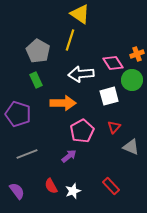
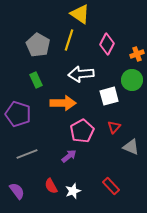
yellow line: moved 1 px left
gray pentagon: moved 6 px up
pink diamond: moved 6 px left, 19 px up; rotated 60 degrees clockwise
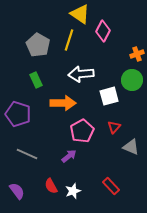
pink diamond: moved 4 px left, 13 px up
gray line: rotated 45 degrees clockwise
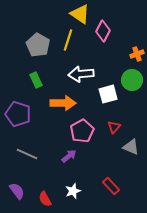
yellow line: moved 1 px left
white square: moved 1 px left, 2 px up
red semicircle: moved 6 px left, 13 px down
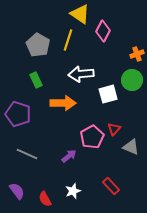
red triangle: moved 2 px down
pink pentagon: moved 10 px right, 6 px down
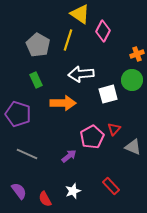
gray triangle: moved 2 px right
purple semicircle: moved 2 px right
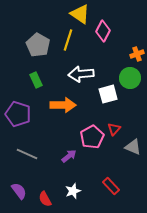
green circle: moved 2 px left, 2 px up
orange arrow: moved 2 px down
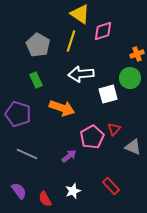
pink diamond: rotated 45 degrees clockwise
yellow line: moved 3 px right, 1 px down
orange arrow: moved 1 px left, 3 px down; rotated 20 degrees clockwise
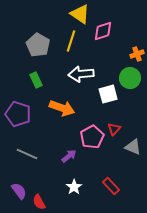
white star: moved 1 px right, 4 px up; rotated 14 degrees counterclockwise
red semicircle: moved 6 px left, 3 px down
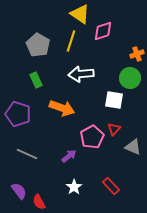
white square: moved 6 px right, 6 px down; rotated 24 degrees clockwise
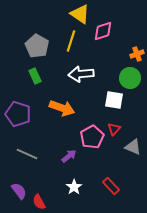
gray pentagon: moved 1 px left, 1 px down
green rectangle: moved 1 px left, 4 px up
